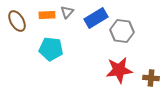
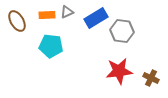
gray triangle: rotated 24 degrees clockwise
cyan pentagon: moved 3 px up
red star: moved 1 px down
brown cross: rotated 21 degrees clockwise
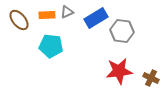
brown ellipse: moved 2 px right, 1 px up; rotated 10 degrees counterclockwise
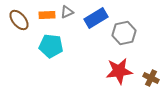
gray hexagon: moved 2 px right, 2 px down; rotated 20 degrees counterclockwise
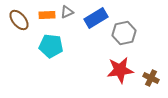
red star: moved 1 px right, 1 px up
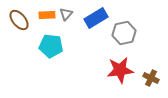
gray triangle: moved 1 px left, 2 px down; rotated 24 degrees counterclockwise
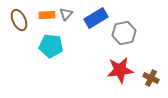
brown ellipse: rotated 15 degrees clockwise
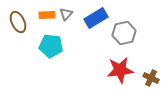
brown ellipse: moved 1 px left, 2 px down
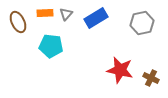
orange rectangle: moved 2 px left, 2 px up
gray hexagon: moved 18 px right, 10 px up
red star: rotated 20 degrees clockwise
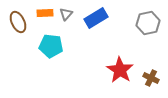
gray hexagon: moved 6 px right
red star: rotated 20 degrees clockwise
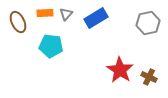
brown cross: moved 2 px left, 1 px up
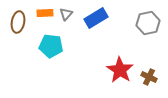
brown ellipse: rotated 35 degrees clockwise
